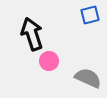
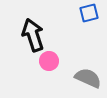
blue square: moved 1 px left, 2 px up
black arrow: moved 1 px right, 1 px down
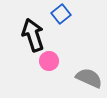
blue square: moved 28 px left, 1 px down; rotated 24 degrees counterclockwise
gray semicircle: moved 1 px right
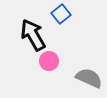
black arrow: rotated 12 degrees counterclockwise
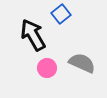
pink circle: moved 2 px left, 7 px down
gray semicircle: moved 7 px left, 15 px up
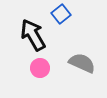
pink circle: moved 7 px left
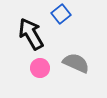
black arrow: moved 2 px left, 1 px up
gray semicircle: moved 6 px left
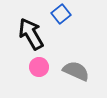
gray semicircle: moved 8 px down
pink circle: moved 1 px left, 1 px up
